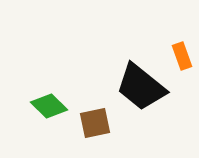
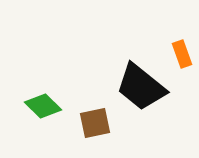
orange rectangle: moved 2 px up
green diamond: moved 6 px left
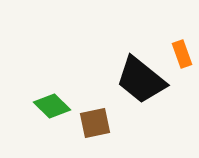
black trapezoid: moved 7 px up
green diamond: moved 9 px right
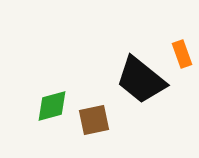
green diamond: rotated 60 degrees counterclockwise
brown square: moved 1 px left, 3 px up
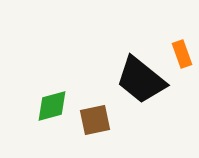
brown square: moved 1 px right
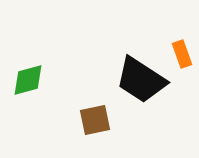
black trapezoid: rotated 6 degrees counterclockwise
green diamond: moved 24 px left, 26 px up
